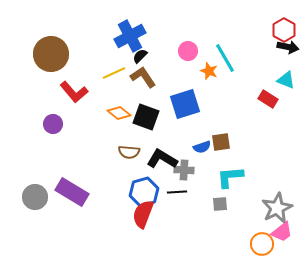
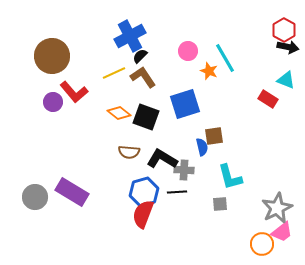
brown circle: moved 1 px right, 2 px down
purple circle: moved 22 px up
brown square: moved 7 px left, 6 px up
blue semicircle: rotated 84 degrees counterclockwise
cyan L-shape: rotated 100 degrees counterclockwise
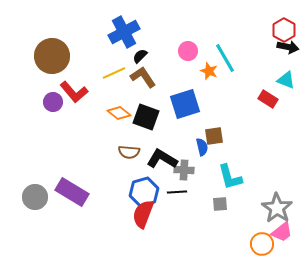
blue cross: moved 6 px left, 4 px up
gray star: rotated 12 degrees counterclockwise
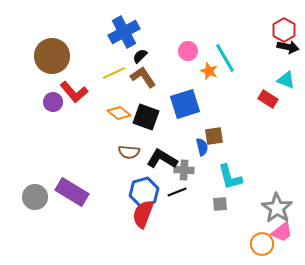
black line: rotated 18 degrees counterclockwise
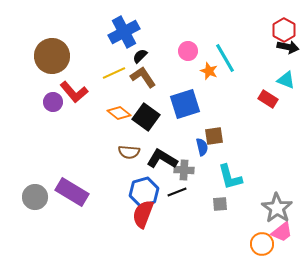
black square: rotated 16 degrees clockwise
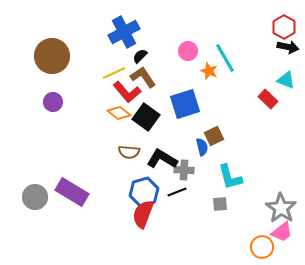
red hexagon: moved 3 px up
red L-shape: moved 53 px right
red rectangle: rotated 12 degrees clockwise
brown square: rotated 18 degrees counterclockwise
gray star: moved 4 px right
orange circle: moved 3 px down
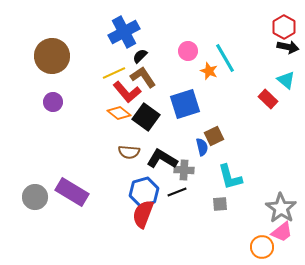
cyan triangle: rotated 18 degrees clockwise
